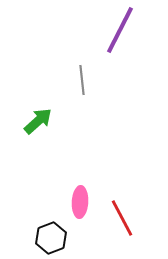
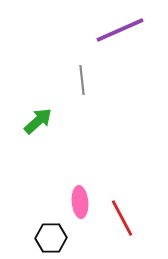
purple line: rotated 39 degrees clockwise
pink ellipse: rotated 8 degrees counterclockwise
black hexagon: rotated 20 degrees clockwise
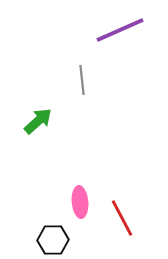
black hexagon: moved 2 px right, 2 px down
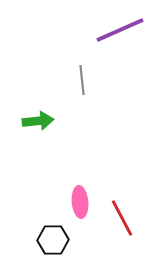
green arrow: rotated 36 degrees clockwise
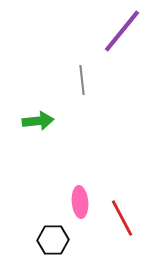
purple line: moved 2 px right, 1 px down; rotated 27 degrees counterclockwise
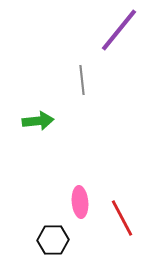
purple line: moved 3 px left, 1 px up
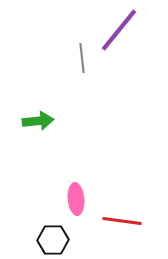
gray line: moved 22 px up
pink ellipse: moved 4 px left, 3 px up
red line: moved 3 px down; rotated 54 degrees counterclockwise
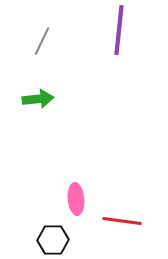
purple line: rotated 33 degrees counterclockwise
gray line: moved 40 px left, 17 px up; rotated 32 degrees clockwise
green arrow: moved 22 px up
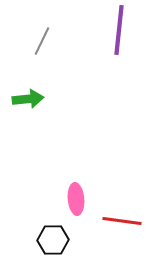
green arrow: moved 10 px left
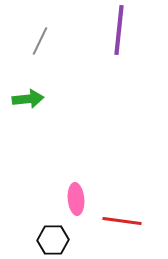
gray line: moved 2 px left
